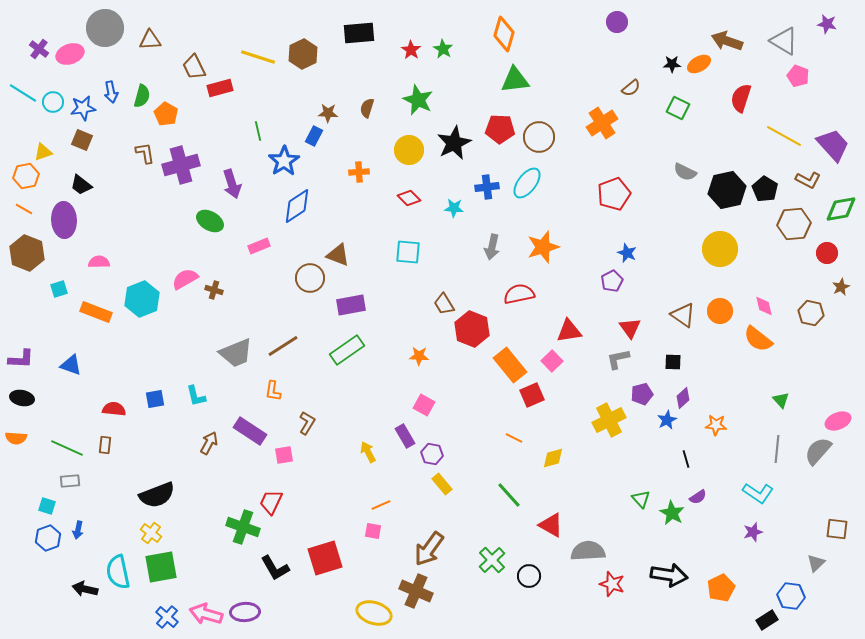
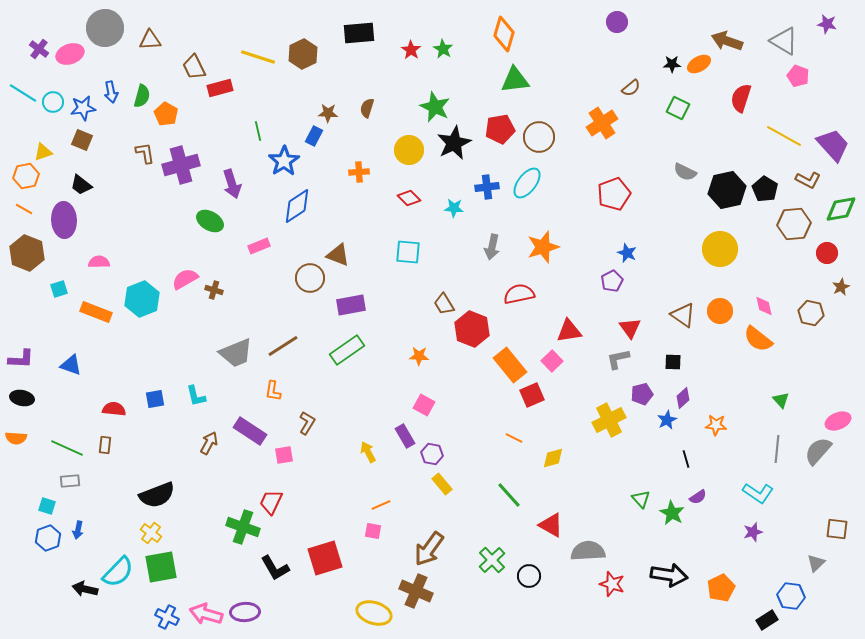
green star at (418, 100): moved 17 px right, 7 px down
red pentagon at (500, 129): rotated 12 degrees counterclockwise
cyan semicircle at (118, 572): rotated 124 degrees counterclockwise
blue cross at (167, 617): rotated 15 degrees counterclockwise
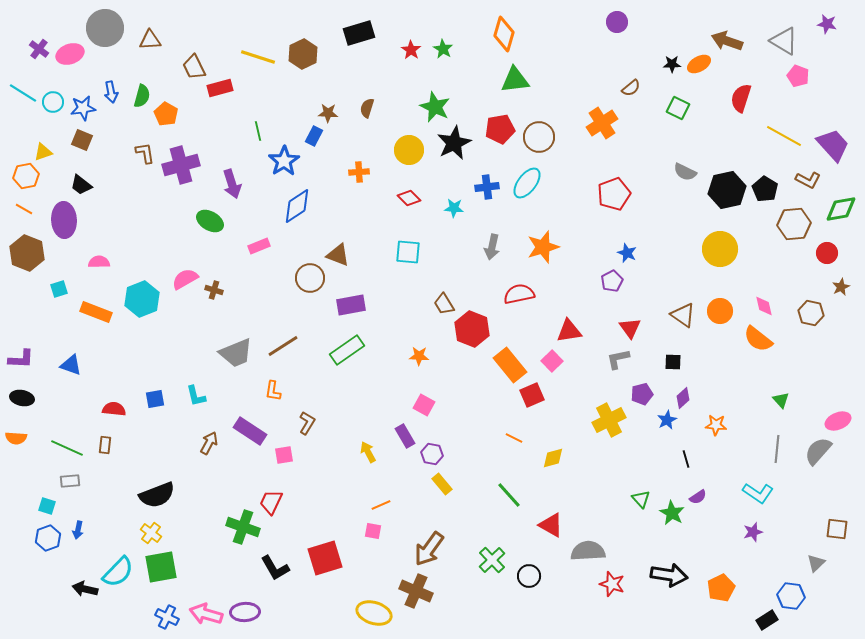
black rectangle at (359, 33): rotated 12 degrees counterclockwise
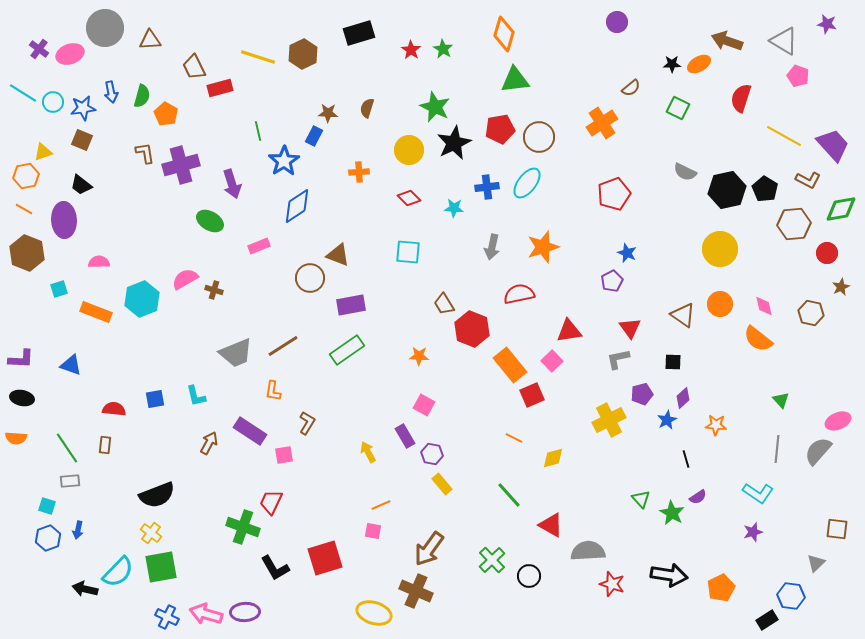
orange circle at (720, 311): moved 7 px up
green line at (67, 448): rotated 32 degrees clockwise
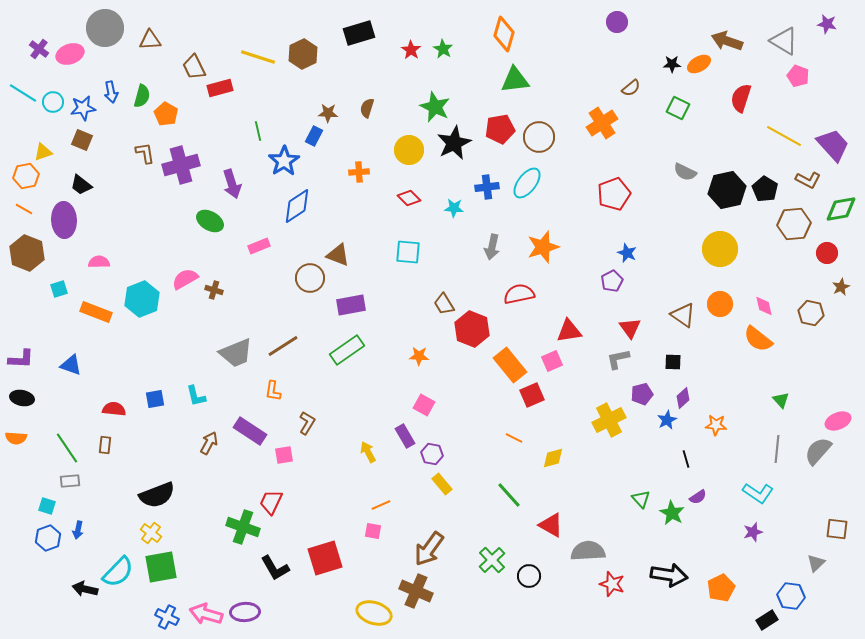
pink square at (552, 361): rotated 20 degrees clockwise
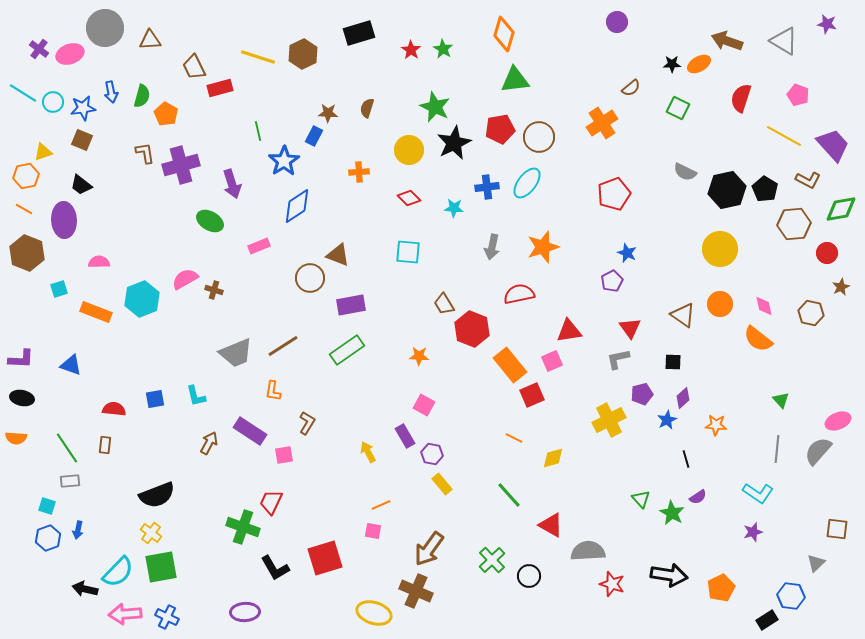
pink pentagon at (798, 76): moved 19 px down
pink arrow at (206, 614): moved 81 px left; rotated 20 degrees counterclockwise
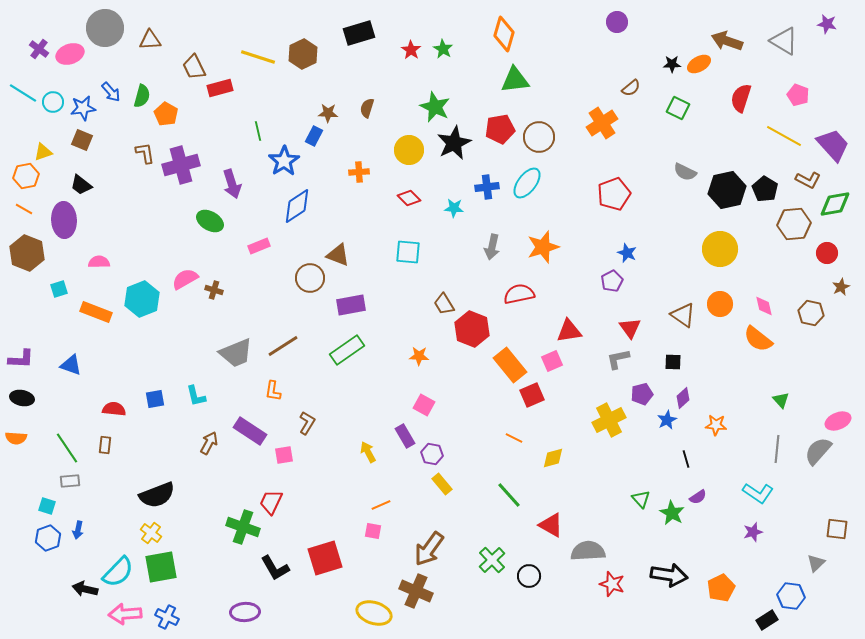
blue arrow at (111, 92): rotated 30 degrees counterclockwise
green diamond at (841, 209): moved 6 px left, 5 px up
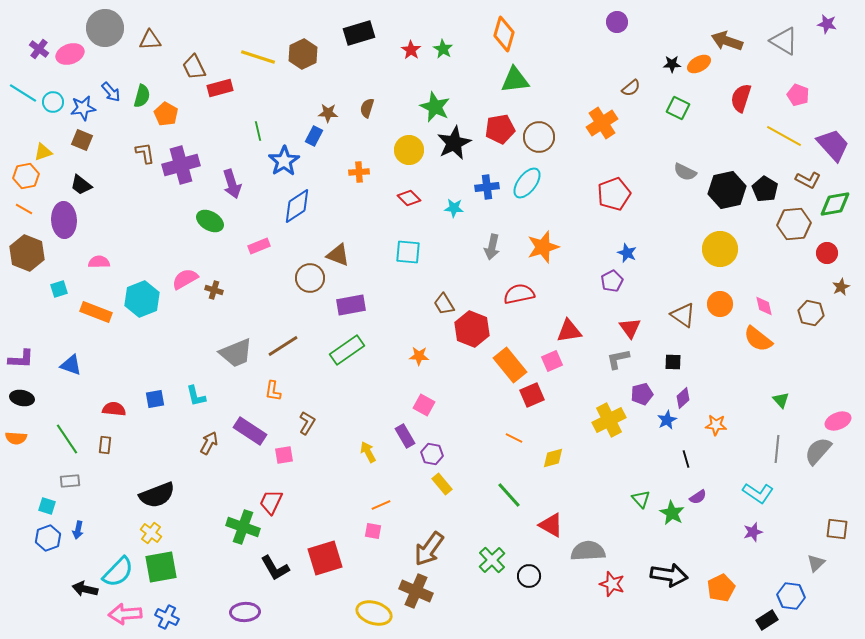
green line at (67, 448): moved 9 px up
